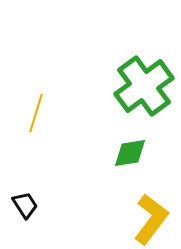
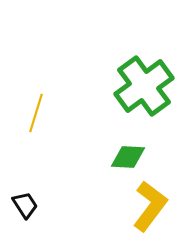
green diamond: moved 2 px left, 4 px down; rotated 12 degrees clockwise
yellow L-shape: moved 1 px left, 13 px up
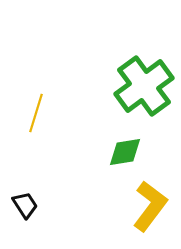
green diamond: moved 3 px left, 5 px up; rotated 12 degrees counterclockwise
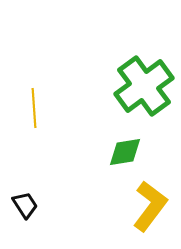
yellow line: moved 2 px left, 5 px up; rotated 21 degrees counterclockwise
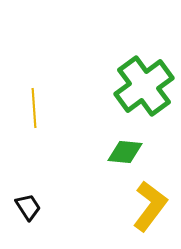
green diamond: rotated 15 degrees clockwise
black trapezoid: moved 3 px right, 2 px down
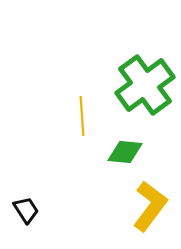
green cross: moved 1 px right, 1 px up
yellow line: moved 48 px right, 8 px down
black trapezoid: moved 2 px left, 3 px down
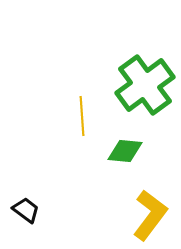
green diamond: moved 1 px up
yellow L-shape: moved 9 px down
black trapezoid: rotated 20 degrees counterclockwise
